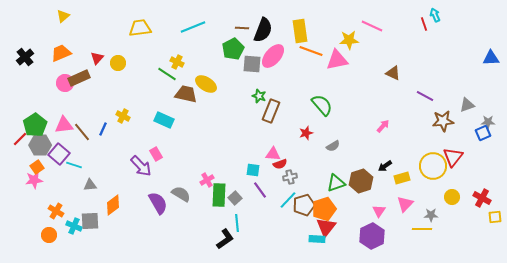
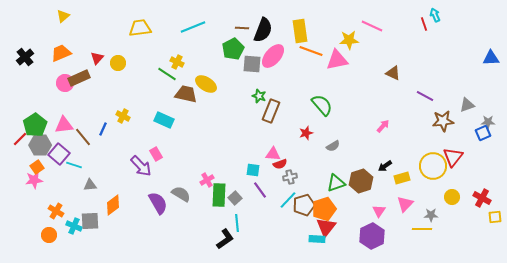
brown line at (82, 132): moved 1 px right, 5 px down
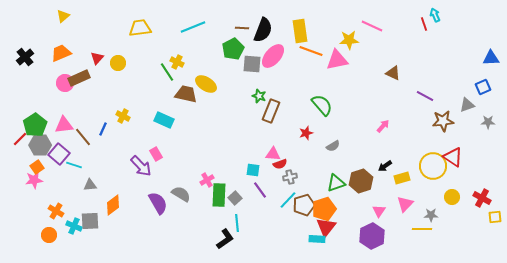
green line at (167, 74): moved 2 px up; rotated 24 degrees clockwise
blue square at (483, 133): moved 46 px up
red triangle at (453, 157): rotated 35 degrees counterclockwise
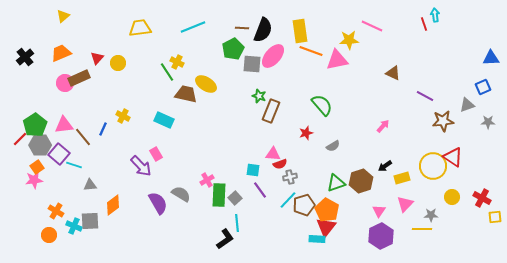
cyan arrow at (435, 15): rotated 16 degrees clockwise
orange pentagon at (324, 209): moved 3 px right, 1 px down; rotated 25 degrees counterclockwise
purple hexagon at (372, 236): moved 9 px right
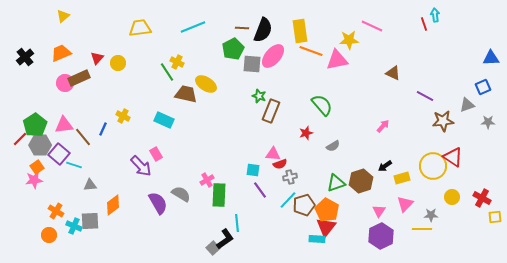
gray square at (235, 198): moved 22 px left, 50 px down
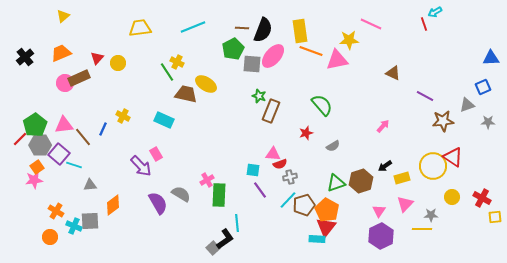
cyan arrow at (435, 15): moved 3 px up; rotated 112 degrees counterclockwise
pink line at (372, 26): moved 1 px left, 2 px up
orange circle at (49, 235): moved 1 px right, 2 px down
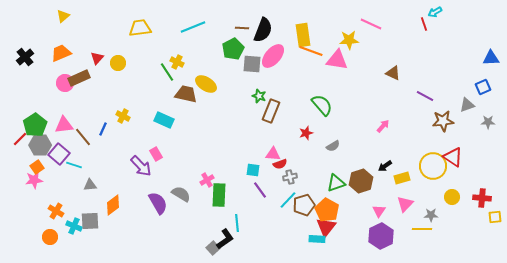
yellow rectangle at (300, 31): moved 3 px right, 4 px down
pink triangle at (337, 60): rotated 20 degrees clockwise
red cross at (482, 198): rotated 24 degrees counterclockwise
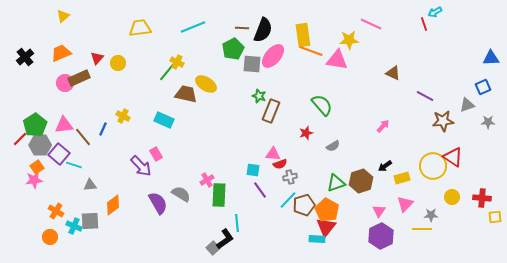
green line at (167, 72): rotated 72 degrees clockwise
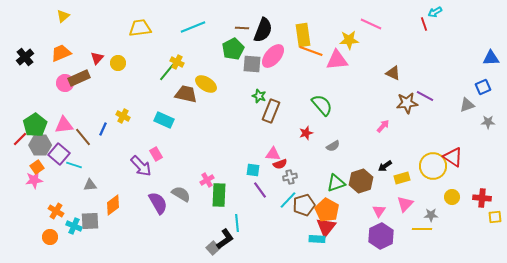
pink triangle at (337, 60): rotated 15 degrees counterclockwise
brown star at (443, 121): moved 36 px left, 18 px up
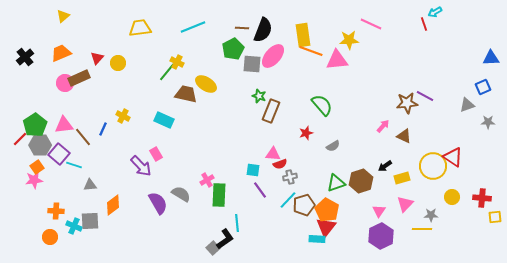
brown triangle at (393, 73): moved 11 px right, 63 px down
orange cross at (56, 211): rotated 28 degrees counterclockwise
